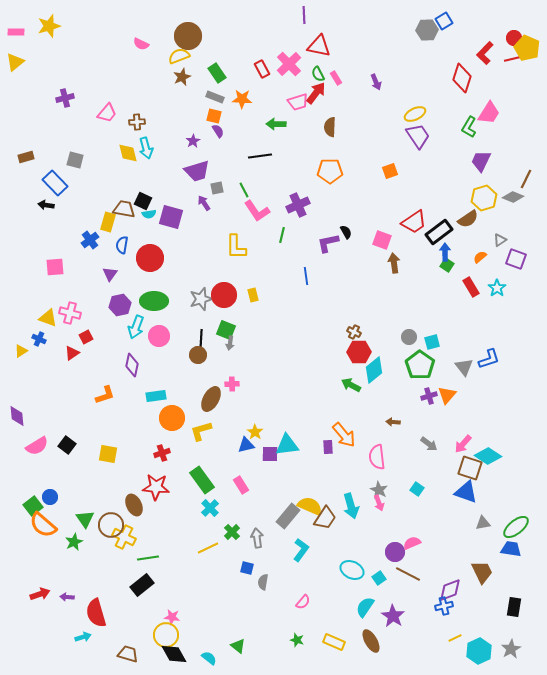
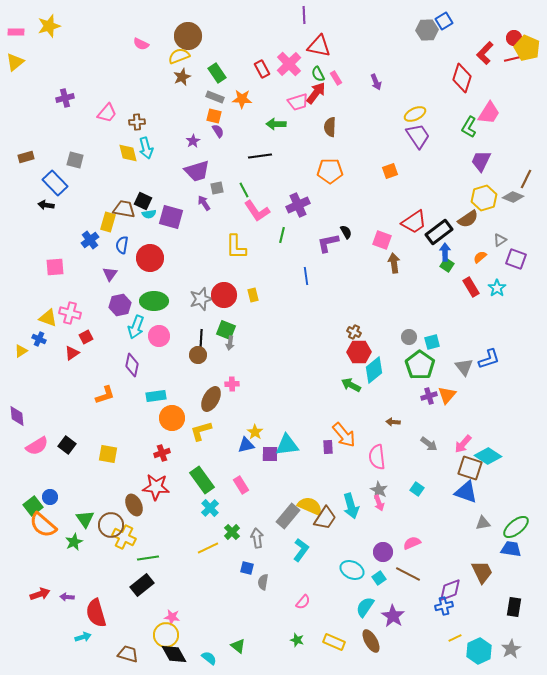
purple circle at (395, 552): moved 12 px left
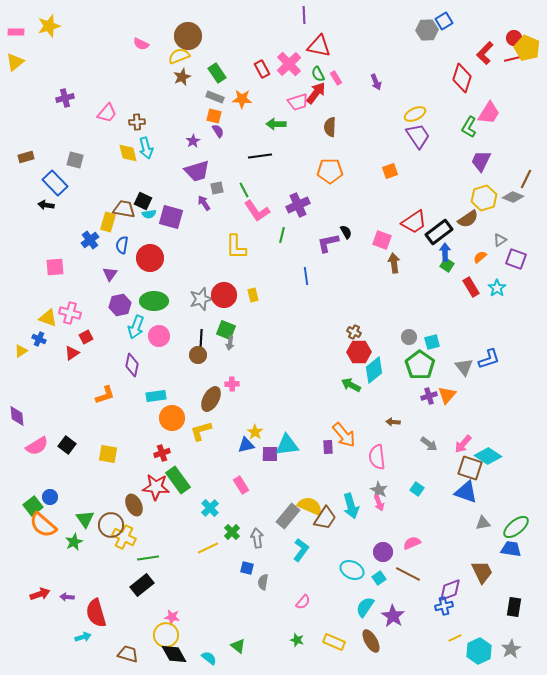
green rectangle at (202, 480): moved 24 px left
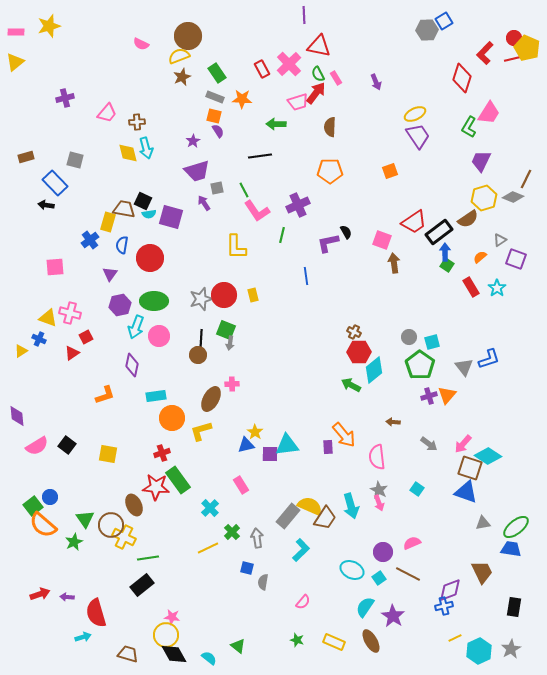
cyan L-shape at (301, 550): rotated 10 degrees clockwise
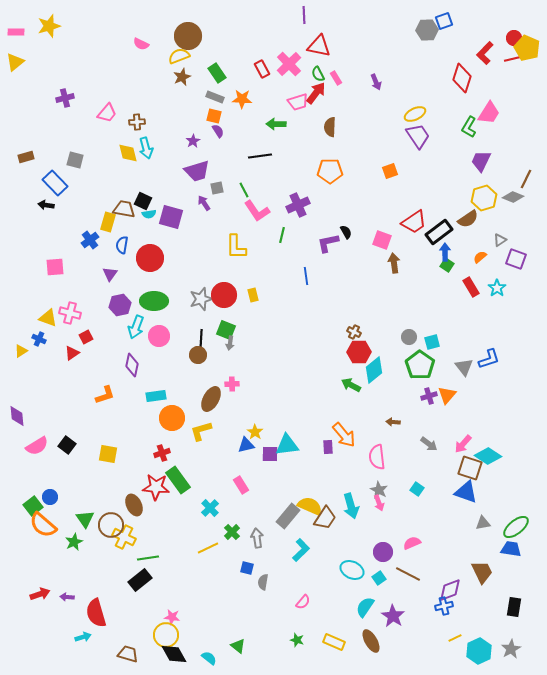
blue square at (444, 21): rotated 12 degrees clockwise
black rectangle at (142, 585): moved 2 px left, 5 px up
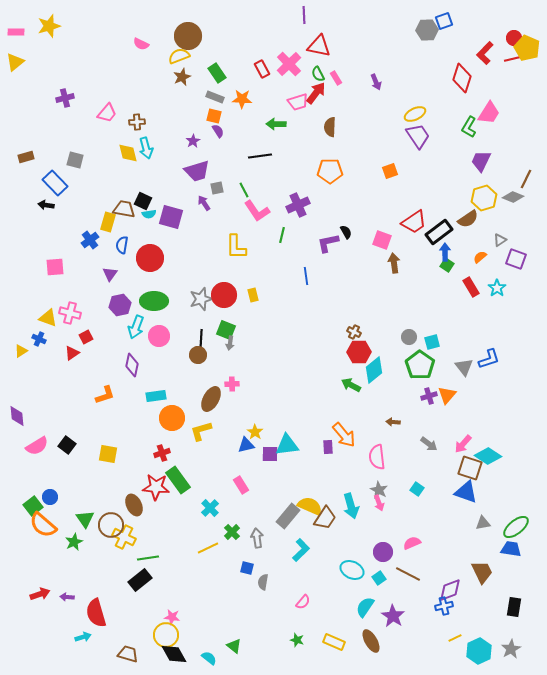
green triangle at (238, 646): moved 4 px left
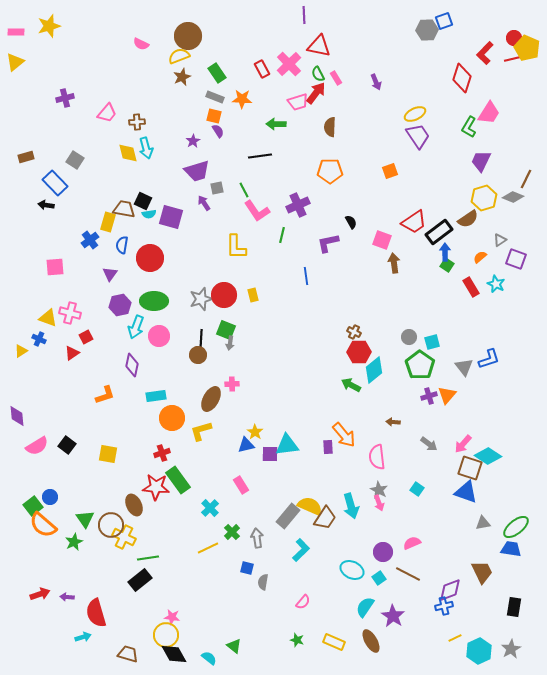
gray square at (75, 160): rotated 18 degrees clockwise
black semicircle at (346, 232): moved 5 px right, 10 px up
cyan star at (497, 288): moved 1 px left, 4 px up; rotated 12 degrees counterclockwise
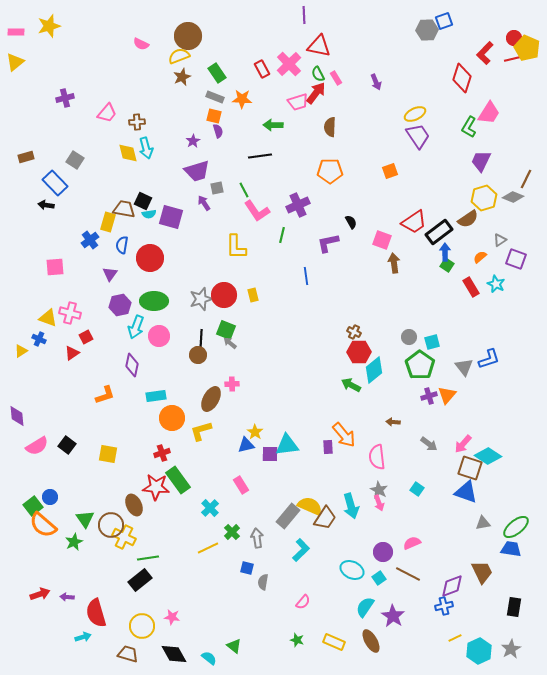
green arrow at (276, 124): moved 3 px left, 1 px down
purple semicircle at (218, 131): rotated 16 degrees clockwise
gray arrow at (230, 343): rotated 120 degrees clockwise
purple diamond at (450, 590): moved 2 px right, 4 px up
yellow circle at (166, 635): moved 24 px left, 9 px up
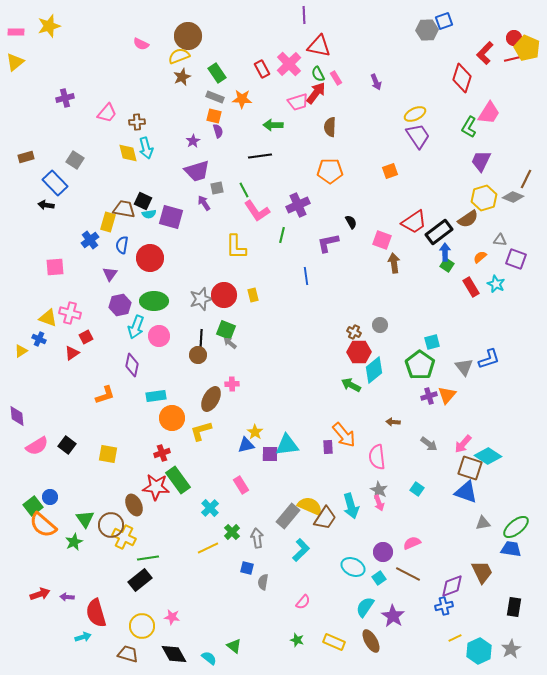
gray triangle at (500, 240): rotated 40 degrees clockwise
gray circle at (409, 337): moved 29 px left, 12 px up
cyan ellipse at (352, 570): moved 1 px right, 3 px up
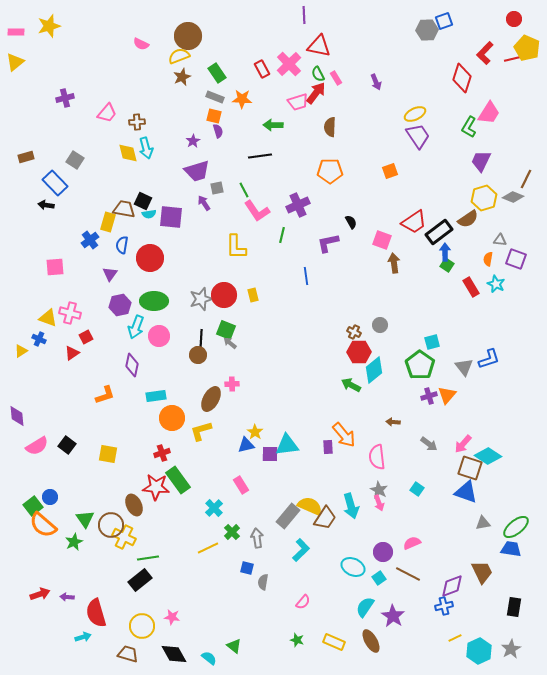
red circle at (514, 38): moved 19 px up
purple square at (171, 217): rotated 10 degrees counterclockwise
orange semicircle at (480, 257): moved 8 px right, 2 px down; rotated 40 degrees counterclockwise
cyan cross at (210, 508): moved 4 px right
